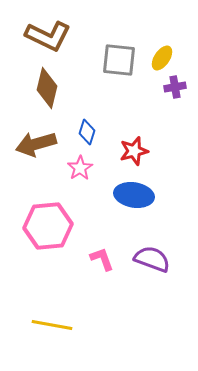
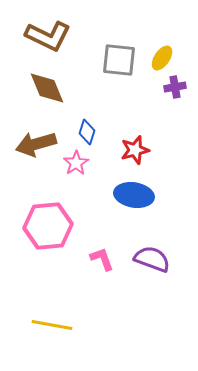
brown diamond: rotated 36 degrees counterclockwise
red star: moved 1 px right, 1 px up
pink star: moved 4 px left, 5 px up
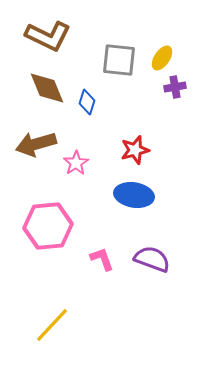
blue diamond: moved 30 px up
yellow line: rotated 57 degrees counterclockwise
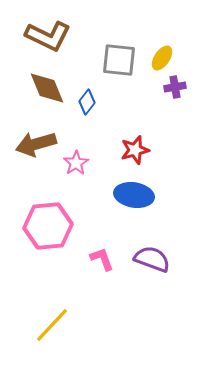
blue diamond: rotated 20 degrees clockwise
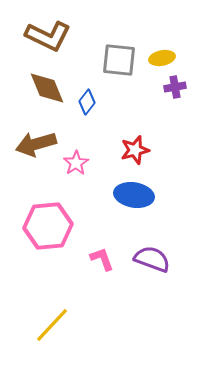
yellow ellipse: rotated 45 degrees clockwise
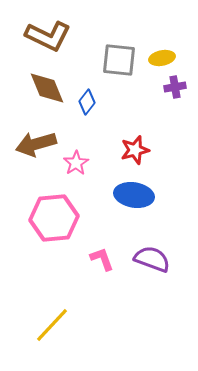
pink hexagon: moved 6 px right, 8 px up
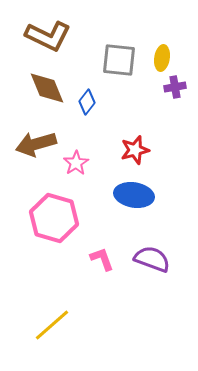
yellow ellipse: rotated 70 degrees counterclockwise
pink hexagon: rotated 21 degrees clockwise
yellow line: rotated 6 degrees clockwise
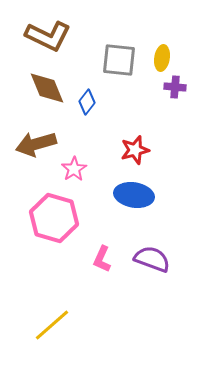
purple cross: rotated 15 degrees clockwise
pink star: moved 2 px left, 6 px down
pink L-shape: rotated 136 degrees counterclockwise
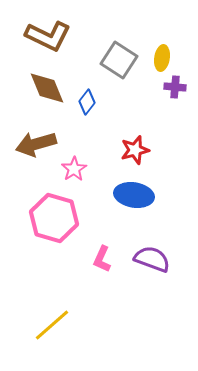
gray square: rotated 27 degrees clockwise
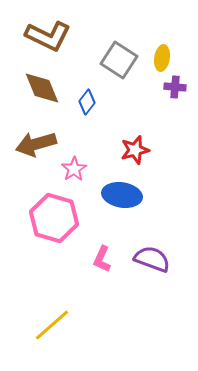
brown diamond: moved 5 px left
blue ellipse: moved 12 px left
